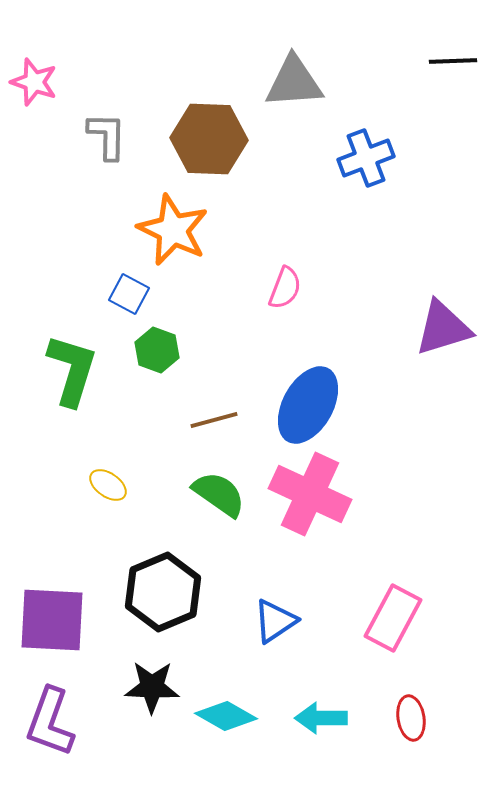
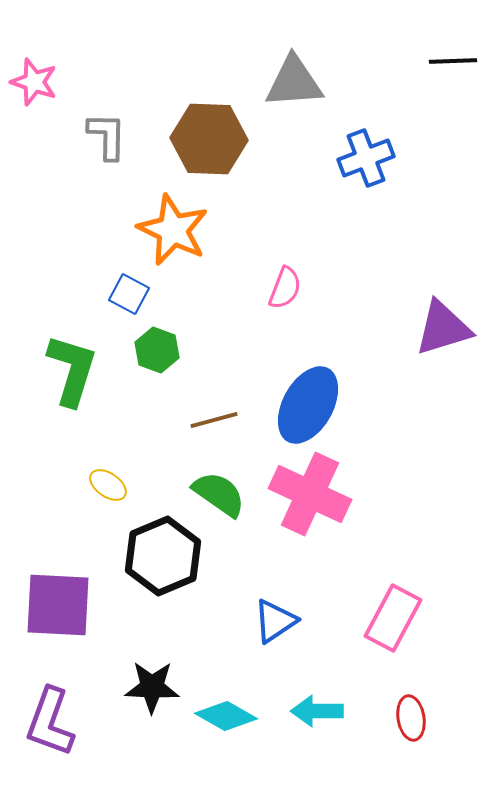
black hexagon: moved 36 px up
purple square: moved 6 px right, 15 px up
cyan arrow: moved 4 px left, 7 px up
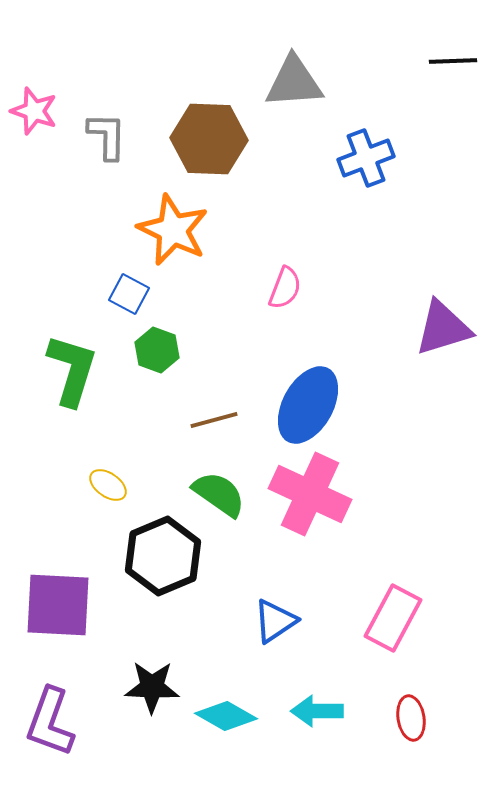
pink star: moved 29 px down
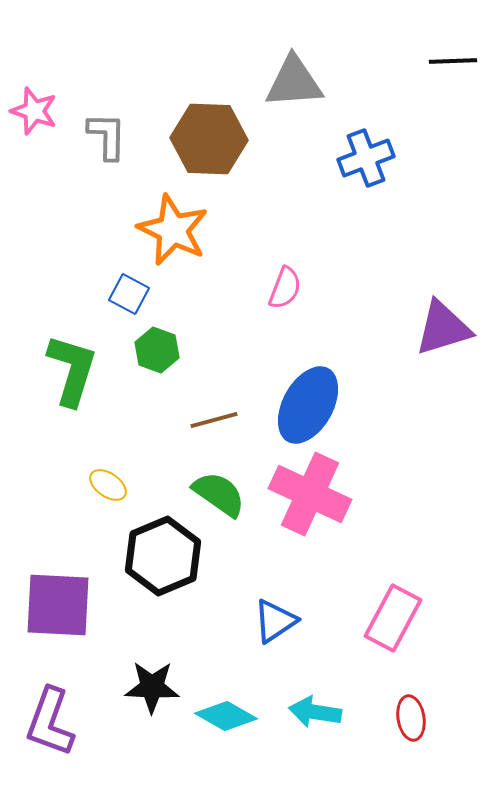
cyan arrow: moved 2 px left, 1 px down; rotated 9 degrees clockwise
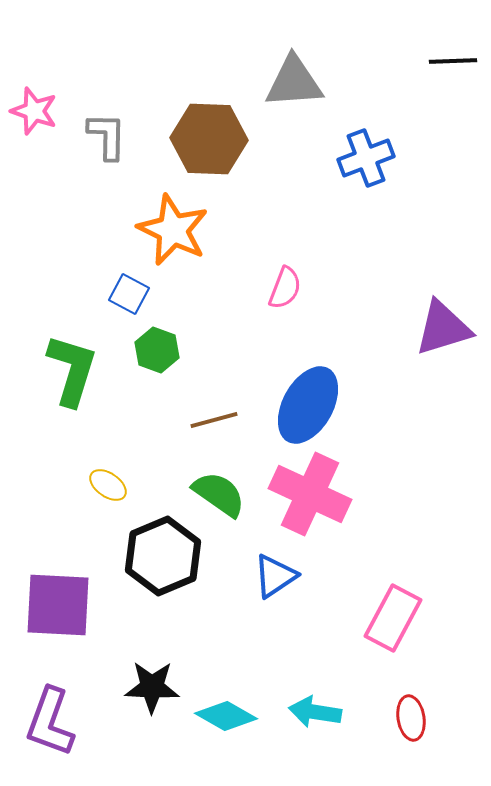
blue triangle: moved 45 px up
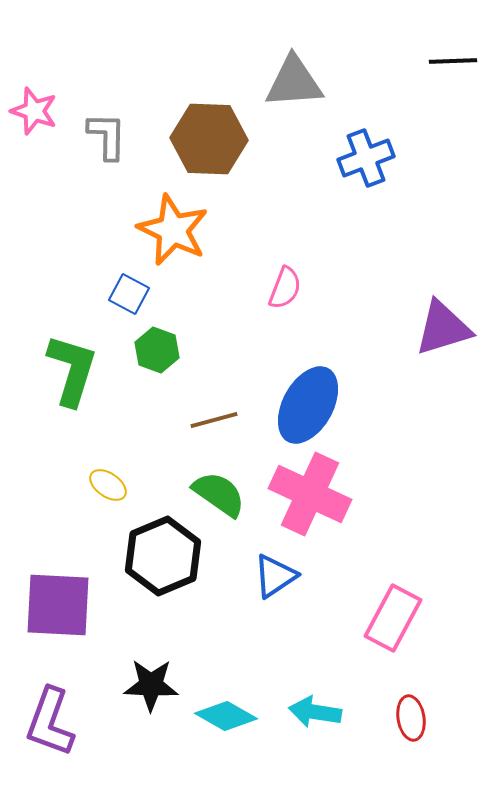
black star: moved 1 px left, 2 px up
